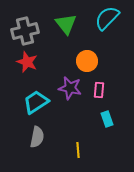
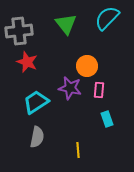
gray cross: moved 6 px left; rotated 8 degrees clockwise
orange circle: moved 5 px down
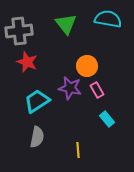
cyan semicircle: moved 1 px right, 1 px down; rotated 56 degrees clockwise
pink rectangle: moved 2 px left; rotated 35 degrees counterclockwise
cyan trapezoid: moved 1 px right, 1 px up
cyan rectangle: rotated 21 degrees counterclockwise
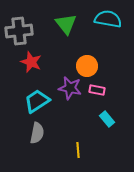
red star: moved 4 px right
pink rectangle: rotated 49 degrees counterclockwise
gray semicircle: moved 4 px up
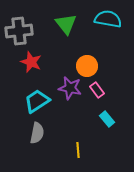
pink rectangle: rotated 42 degrees clockwise
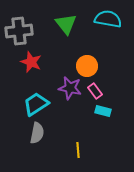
pink rectangle: moved 2 px left, 1 px down
cyan trapezoid: moved 1 px left, 3 px down
cyan rectangle: moved 4 px left, 8 px up; rotated 35 degrees counterclockwise
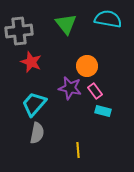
cyan trapezoid: moved 2 px left; rotated 16 degrees counterclockwise
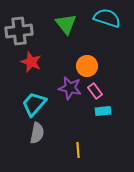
cyan semicircle: moved 1 px left, 1 px up; rotated 8 degrees clockwise
cyan rectangle: rotated 21 degrees counterclockwise
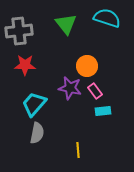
red star: moved 6 px left, 3 px down; rotated 20 degrees counterclockwise
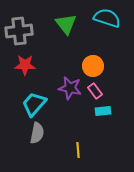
orange circle: moved 6 px right
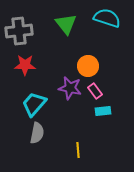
orange circle: moved 5 px left
